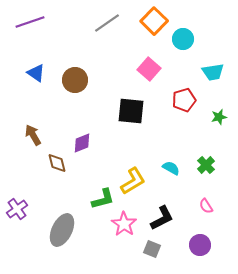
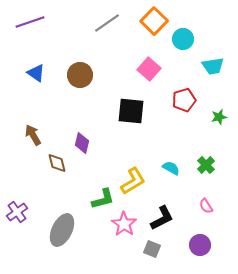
cyan trapezoid: moved 6 px up
brown circle: moved 5 px right, 5 px up
purple diamond: rotated 55 degrees counterclockwise
purple cross: moved 3 px down
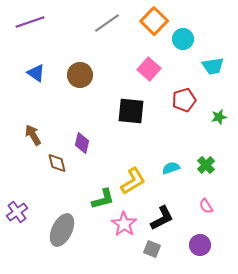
cyan semicircle: rotated 48 degrees counterclockwise
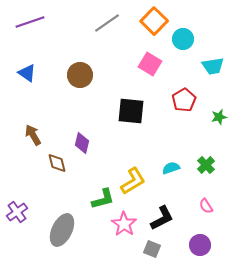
pink square: moved 1 px right, 5 px up; rotated 10 degrees counterclockwise
blue triangle: moved 9 px left
red pentagon: rotated 15 degrees counterclockwise
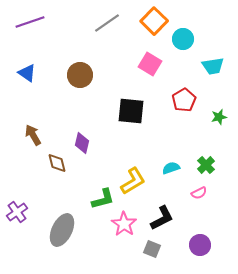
pink semicircle: moved 7 px left, 13 px up; rotated 84 degrees counterclockwise
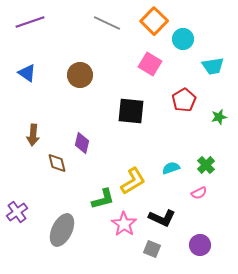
gray line: rotated 60 degrees clockwise
brown arrow: rotated 145 degrees counterclockwise
black L-shape: rotated 52 degrees clockwise
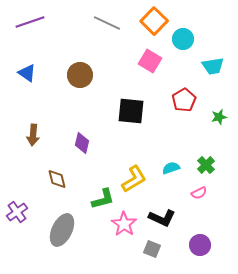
pink square: moved 3 px up
brown diamond: moved 16 px down
yellow L-shape: moved 1 px right, 2 px up
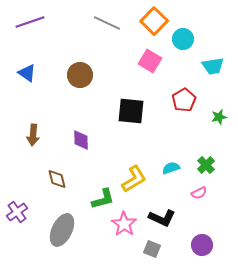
purple diamond: moved 1 px left, 3 px up; rotated 15 degrees counterclockwise
purple circle: moved 2 px right
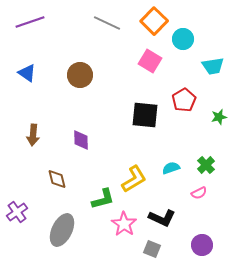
black square: moved 14 px right, 4 px down
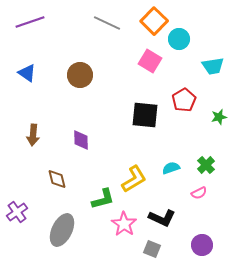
cyan circle: moved 4 px left
